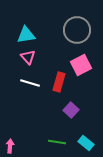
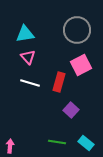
cyan triangle: moved 1 px left, 1 px up
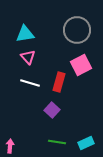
purple square: moved 19 px left
cyan rectangle: rotated 63 degrees counterclockwise
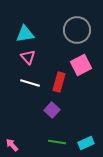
pink arrow: moved 2 px right, 1 px up; rotated 48 degrees counterclockwise
